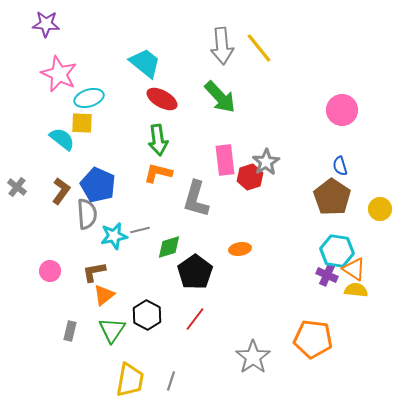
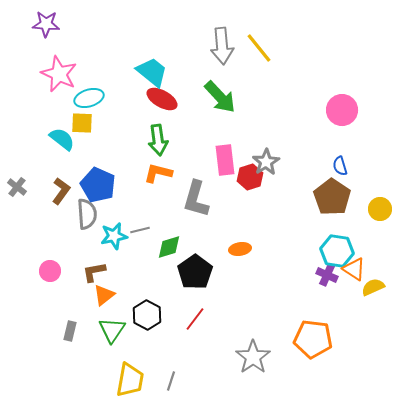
cyan trapezoid at (145, 63): moved 7 px right, 9 px down
yellow semicircle at (356, 290): moved 17 px right, 3 px up; rotated 30 degrees counterclockwise
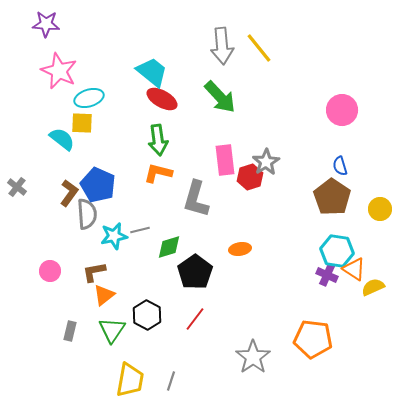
pink star at (59, 74): moved 3 px up
brown L-shape at (61, 191): moved 8 px right, 2 px down
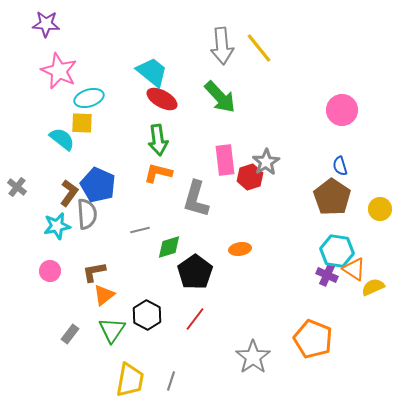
cyan star at (114, 236): moved 57 px left, 10 px up
gray rectangle at (70, 331): moved 3 px down; rotated 24 degrees clockwise
orange pentagon at (313, 339): rotated 15 degrees clockwise
